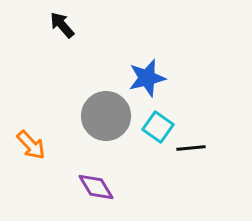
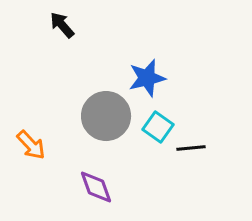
purple diamond: rotated 12 degrees clockwise
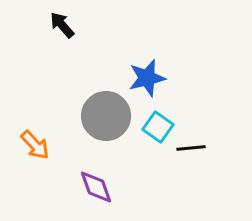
orange arrow: moved 4 px right
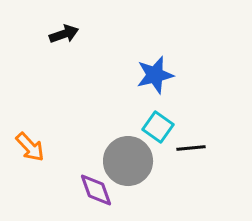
black arrow: moved 2 px right, 9 px down; rotated 112 degrees clockwise
blue star: moved 8 px right, 3 px up
gray circle: moved 22 px right, 45 px down
orange arrow: moved 5 px left, 2 px down
purple diamond: moved 3 px down
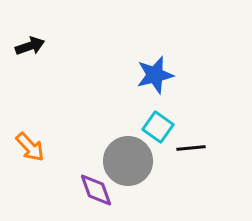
black arrow: moved 34 px left, 12 px down
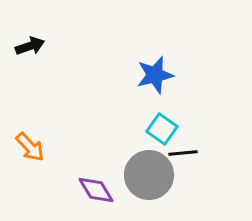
cyan square: moved 4 px right, 2 px down
black line: moved 8 px left, 5 px down
gray circle: moved 21 px right, 14 px down
purple diamond: rotated 12 degrees counterclockwise
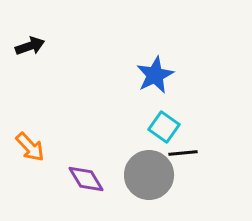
blue star: rotated 12 degrees counterclockwise
cyan square: moved 2 px right, 2 px up
purple diamond: moved 10 px left, 11 px up
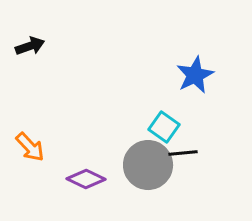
blue star: moved 40 px right
gray circle: moved 1 px left, 10 px up
purple diamond: rotated 33 degrees counterclockwise
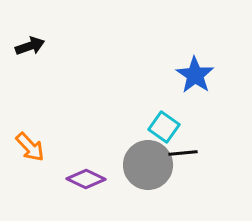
blue star: rotated 12 degrees counterclockwise
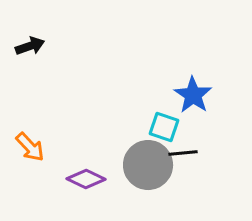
blue star: moved 2 px left, 20 px down
cyan square: rotated 16 degrees counterclockwise
